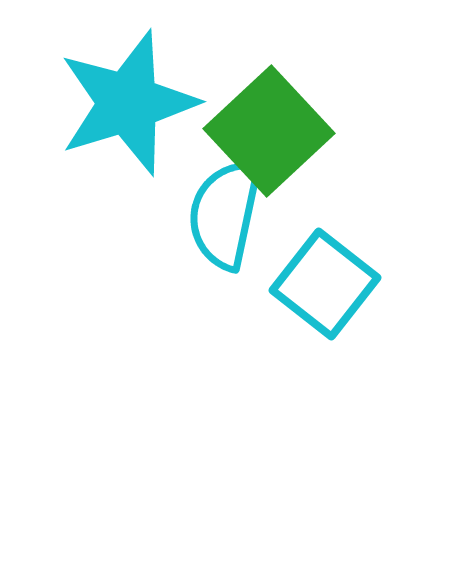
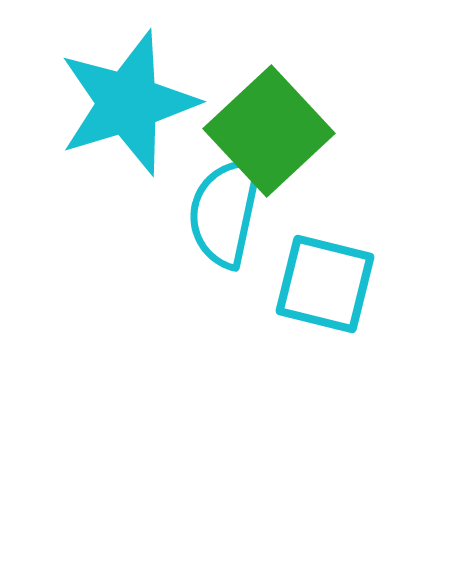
cyan semicircle: moved 2 px up
cyan square: rotated 24 degrees counterclockwise
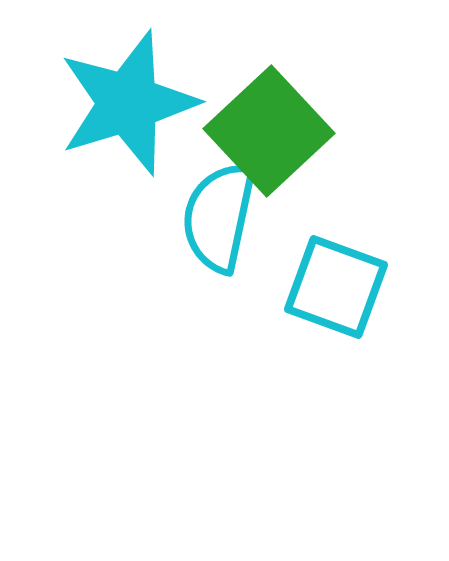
cyan semicircle: moved 6 px left, 5 px down
cyan square: moved 11 px right, 3 px down; rotated 6 degrees clockwise
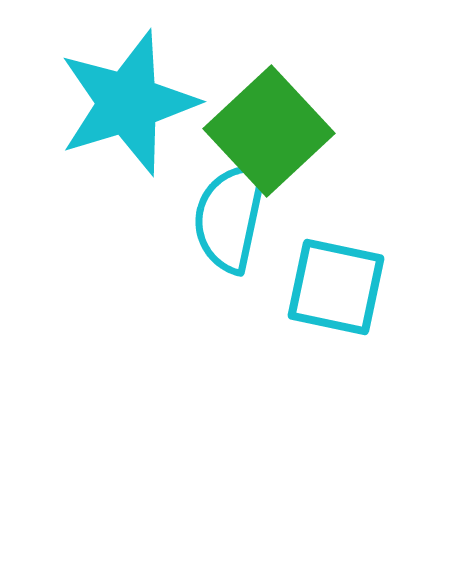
cyan semicircle: moved 11 px right
cyan square: rotated 8 degrees counterclockwise
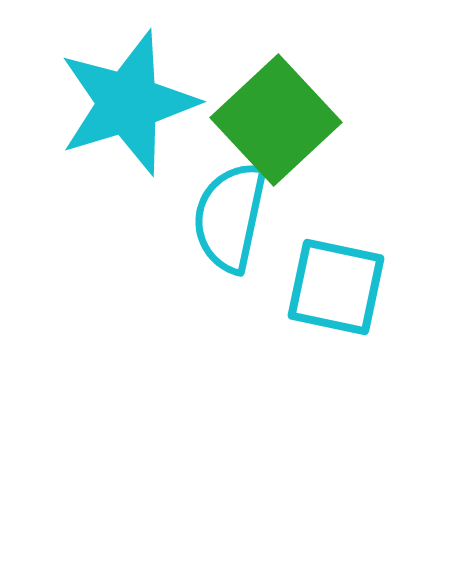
green square: moved 7 px right, 11 px up
